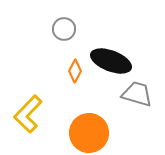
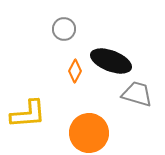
yellow L-shape: rotated 138 degrees counterclockwise
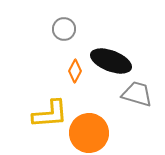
yellow L-shape: moved 22 px right
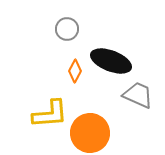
gray circle: moved 3 px right
gray trapezoid: moved 1 px right, 1 px down; rotated 8 degrees clockwise
orange circle: moved 1 px right
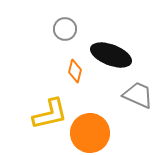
gray circle: moved 2 px left
black ellipse: moved 6 px up
orange diamond: rotated 15 degrees counterclockwise
yellow L-shape: rotated 9 degrees counterclockwise
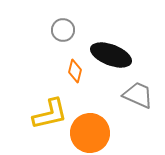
gray circle: moved 2 px left, 1 px down
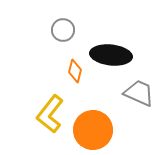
black ellipse: rotated 15 degrees counterclockwise
gray trapezoid: moved 1 px right, 2 px up
yellow L-shape: rotated 141 degrees clockwise
orange circle: moved 3 px right, 3 px up
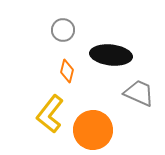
orange diamond: moved 8 px left
